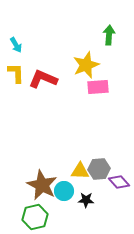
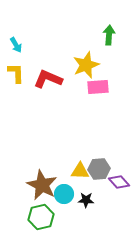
red L-shape: moved 5 px right
cyan circle: moved 3 px down
green hexagon: moved 6 px right
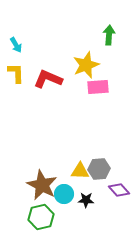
purple diamond: moved 8 px down
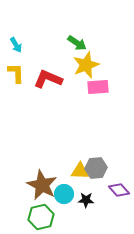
green arrow: moved 32 px left, 8 px down; rotated 120 degrees clockwise
gray hexagon: moved 3 px left, 1 px up
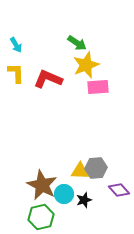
black star: moved 2 px left; rotated 21 degrees counterclockwise
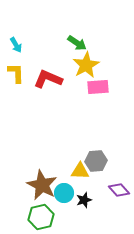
yellow star: rotated 8 degrees counterclockwise
gray hexagon: moved 7 px up
cyan circle: moved 1 px up
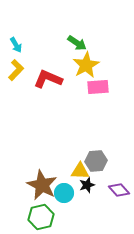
yellow L-shape: moved 3 px up; rotated 45 degrees clockwise
black star: moved 3 px right, 15 px up
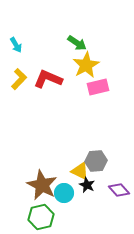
yellow L-shape: moved 3 px right, 9 px down
pink rectangle: rotated 10 degrees counterclockwise
yellow triangle: rotated 24 degrees clockwise
black star: rotated 28 degrees counterclockwise
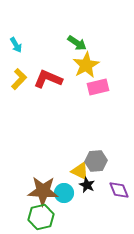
brown star: moved 1 px right, 6 px down; rotated 24 degrees counterclockwise
purple diamond: rotated 20 degrees clockwise
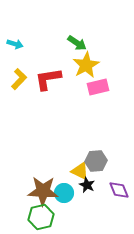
cyan arrow: moved 1 px left, 1 px up; rotated 42 degrees counterclockwise
red L-shape: rotated 32 degrees counterclockwise
